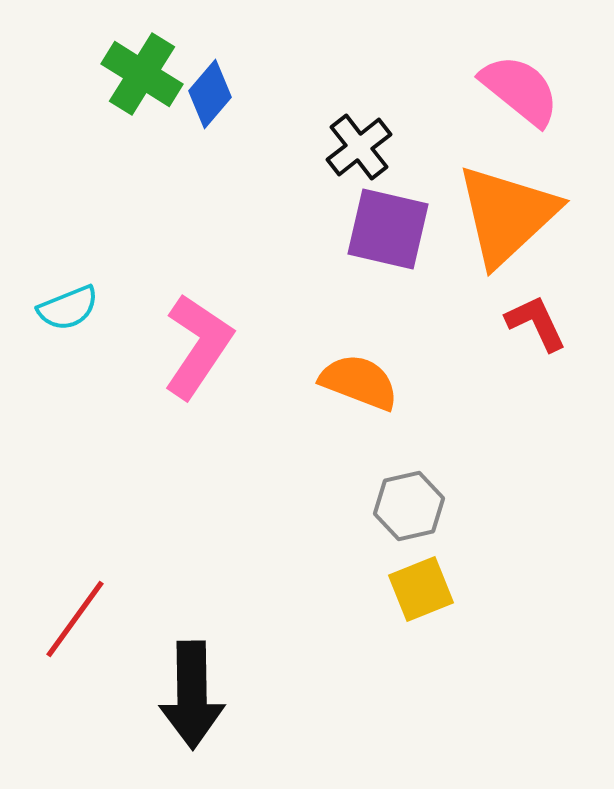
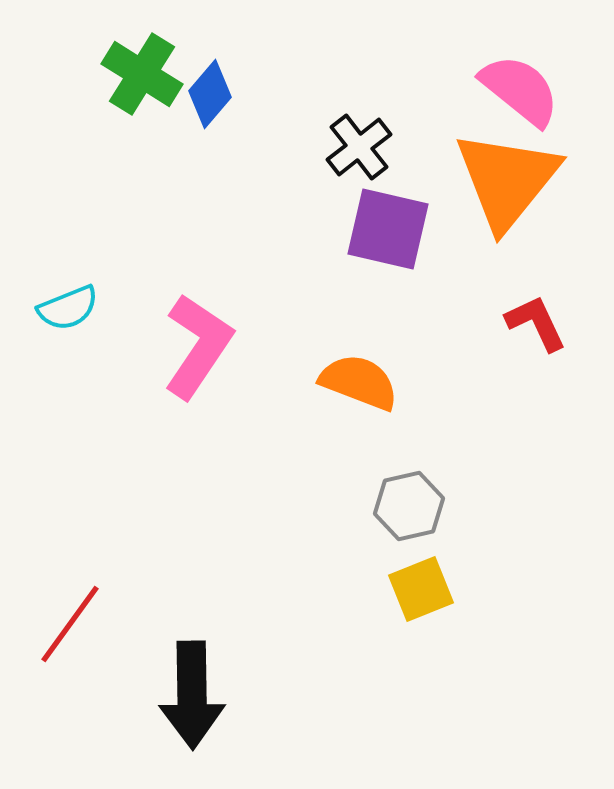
orange triangle: moved 35 px up; rotated 8 degrees counterclockwise
red line: moved 5 px left, 5 px down
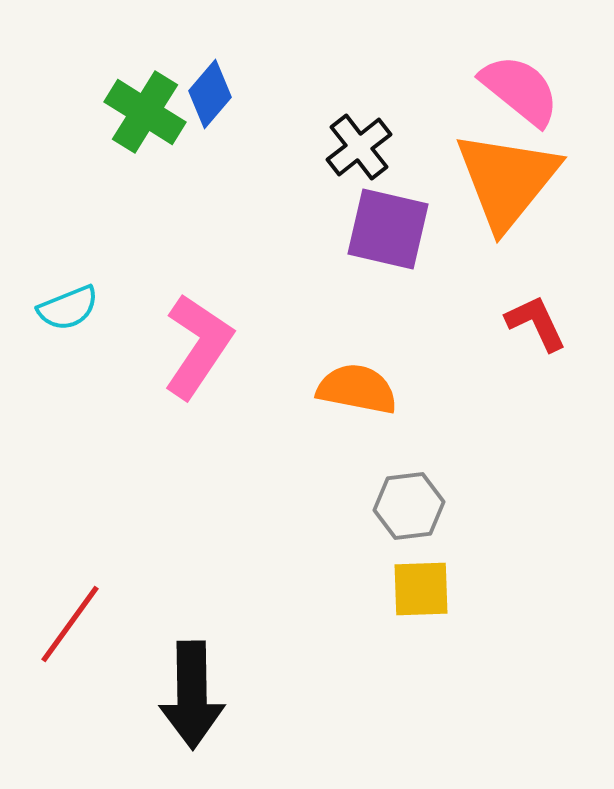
green cross: moved 3 px right, 38 px down
orange semicircle: moved 2 px left, 7 px down; rotated 10 degrees counterclockwise
gray hexagon: rotated 6 degrees clockwise
yellow square: rotated 20 degrees clockwise
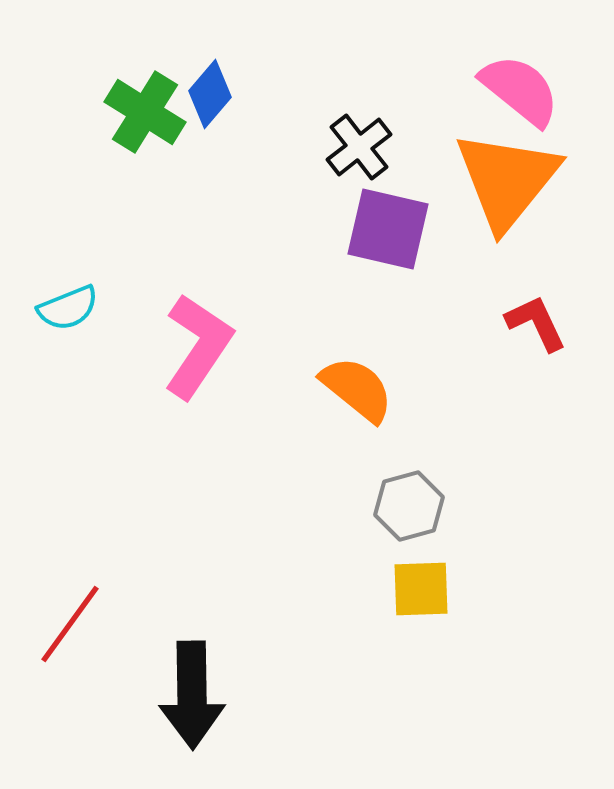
orange semicircle: rotated 28 degrees clockwise
gray hexagon: rotated 8 degrees counterclockwise
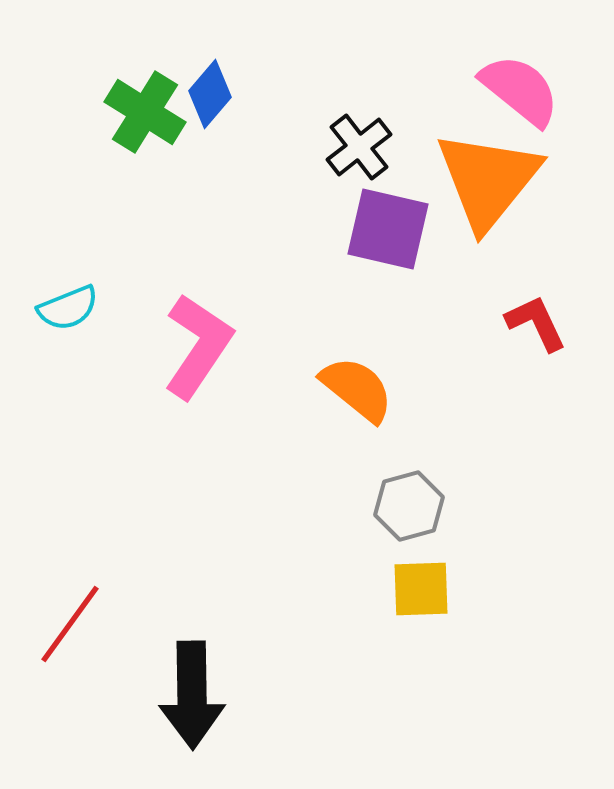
orange triangle: moved 19 px left
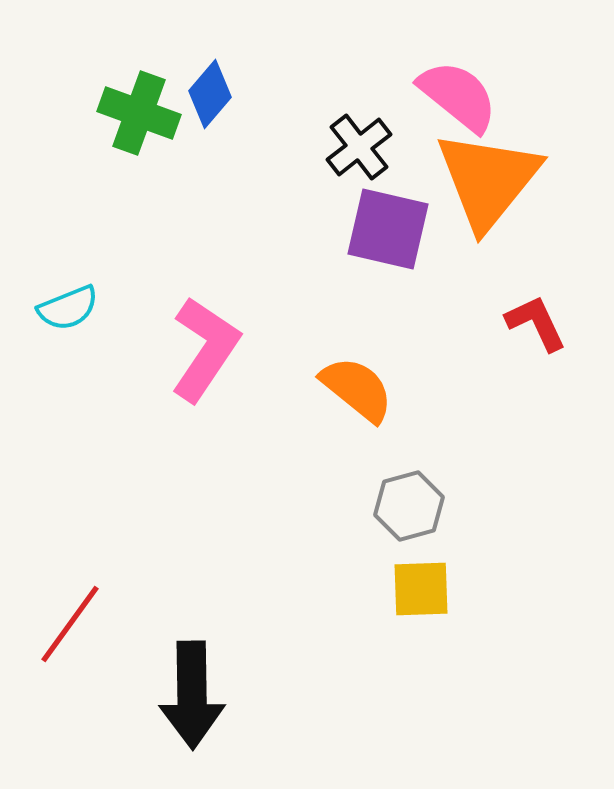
pink semicircle: moved 62 px left, 6 px down
green cross: moved 6 px left, 1 px down; rotated 12 degrees counterclockwise
pink L-shape: moved 7 px right, 3 px down
